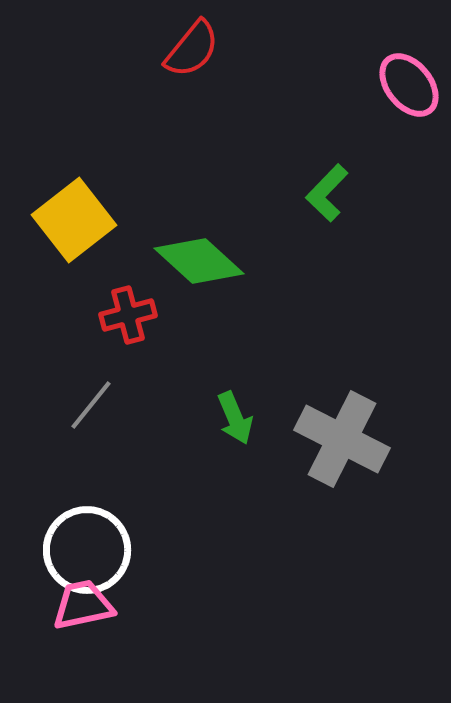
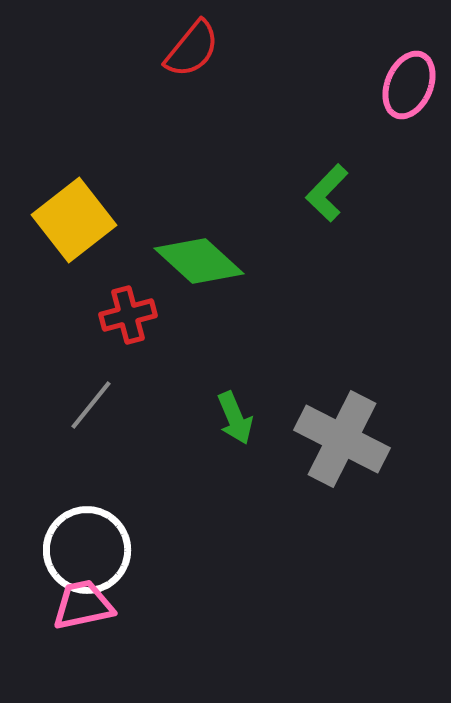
pink ellipse: rotated 62 degrees clockwise
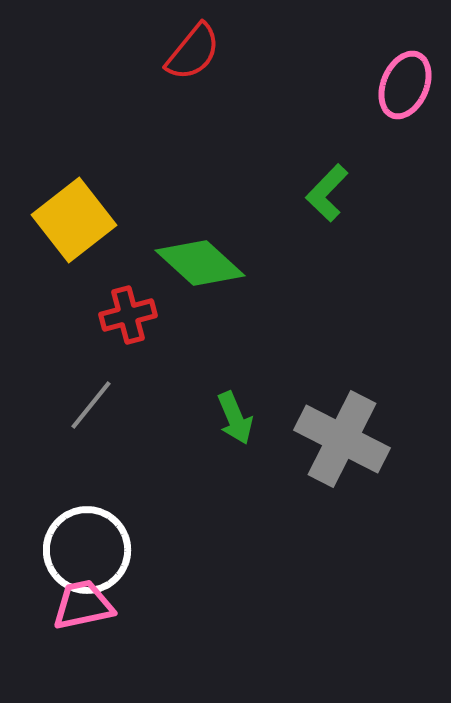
red semicircle: moved 1 px right, 3 px down
pink ellipse: moved 4 px left
green diamond: moved 1 px right, 2 px down
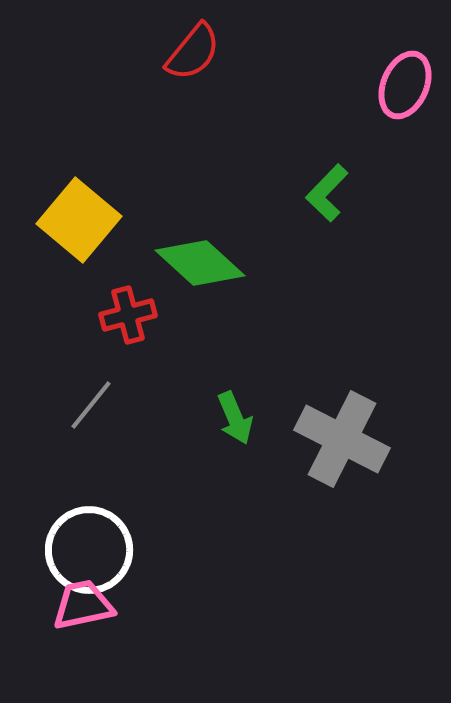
yellow square: moved 5 px right; rotated 12 degrees counterclockwise
white circle: moved 2 px right
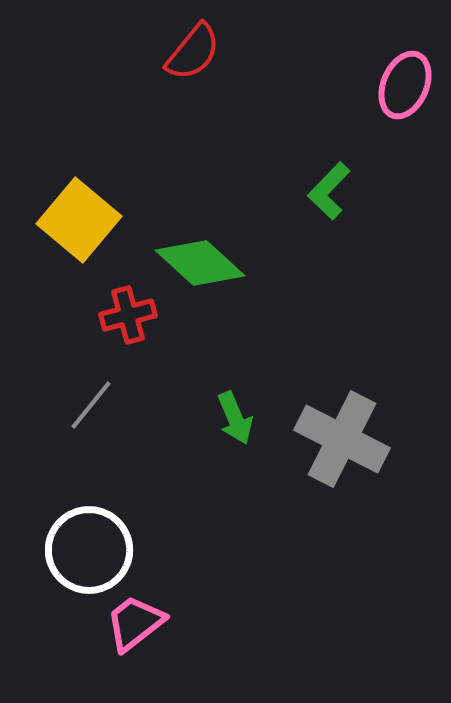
green L-shape: moved 2 px right, 2 px up
pink trapezoid: moved 52 px right, 18 px down; rotated 26 degrees counterclockwise
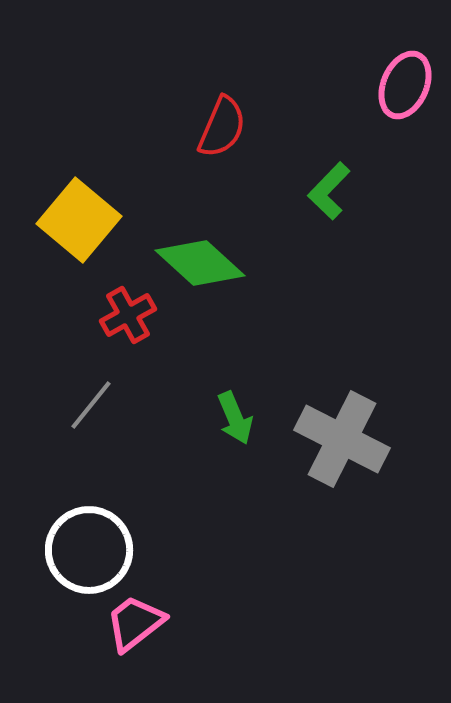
red semicircle: moved 29 px right, 75 px down; rotated 16 degrees counterclockwise
red cross: rotated 14 degrees counterclockwise
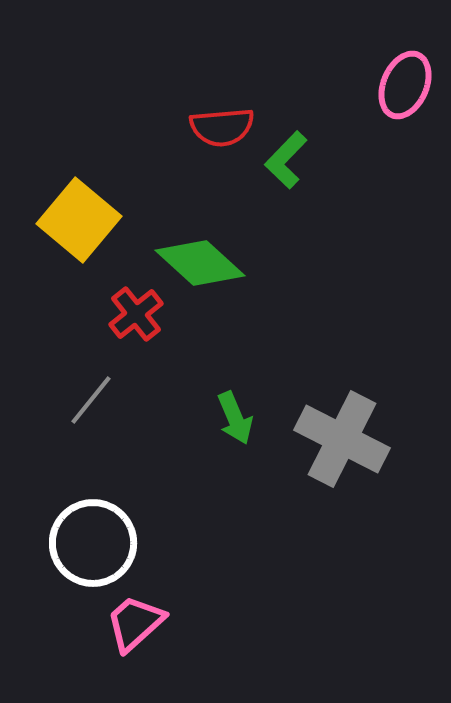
red semicircle: rotated 62 degrees clockwise
green L-shape: moved 43 px left, 31 px up
red cross: moved 8 px right, 1 px up; rotated 10 degrees counterclockwise
gray line: moved 5 px up
white circle: moved 4 px right, 7 px up
pink trapezoid: rotated 4 degrees counterclockwise
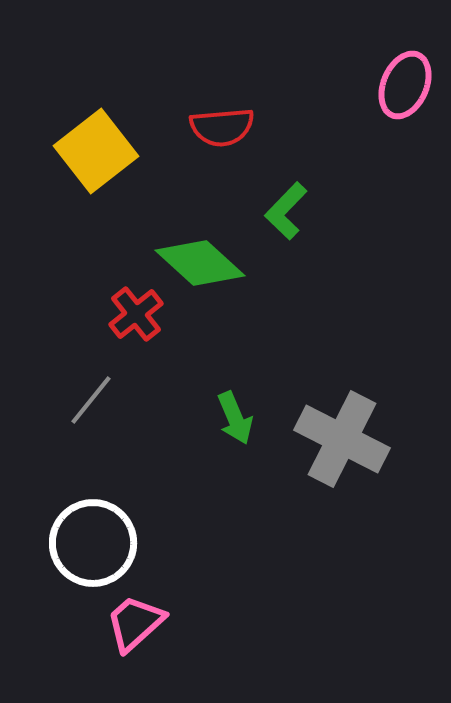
green L-shape: moved 51 px down
yellow square: moved 17 px right, 69 px up; rotated 12 degrees clockwise
